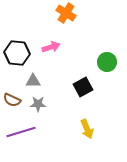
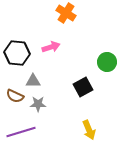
brown semicircle: moved 3 px right, 4 px up
yellow arrow: moved 2 px right, 1 px down
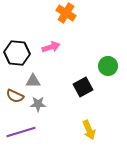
green circle: moved 1 px right, 4 px down
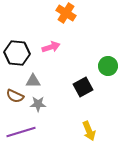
yellow arrow: moved 1 px down
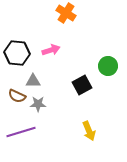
pink arrow: moved 3 px down
black square: moved 1 px left, 2 px up
brown semicircle: moved 2 px right
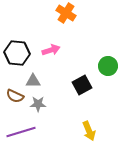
brown semicircle: moved 2 px left
